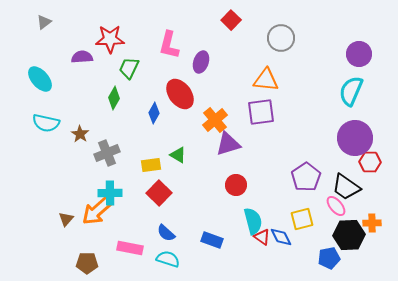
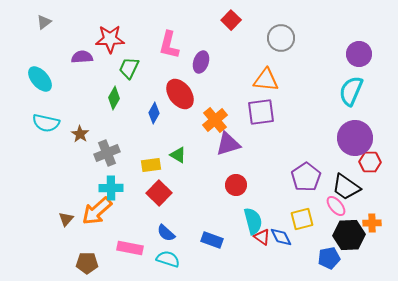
cyan cross at (110, 193): moved 1 px right, 5 px up
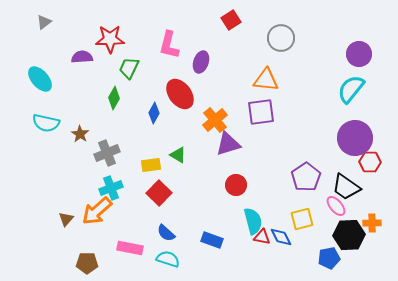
red square at (231, 20): rotated 12 degrees clockwise
cyan semicircle at (351, 91): moved 2 px up; rotated 16 degrees clockwise
cyan cross at (111, 188): rotated 20 degrees counterclockwise
red triangle at (262, 237): rotated 24 degrees counterclockwise
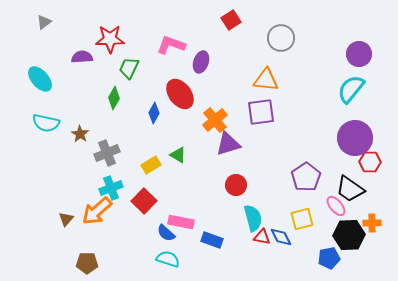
pink L-shape at (169, 45): moved 2 px right; rotated 96 degrees clockwise
yellow rectangle at (151, 165): rotated 24 degrees counterclockwise
black trapezoid at (346, 187): moved 4 px right, 2 px down
red square at (159, 193): moved 15 px left, 8 px down
cyan semicircle at (253, 221): moved 3 px up
pink rectangle at (130, 248): moved 51 px right, 26 px up
